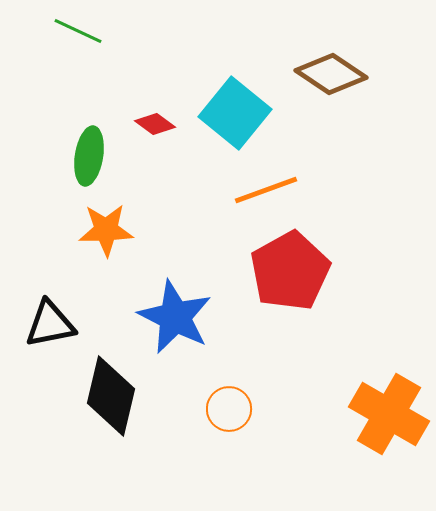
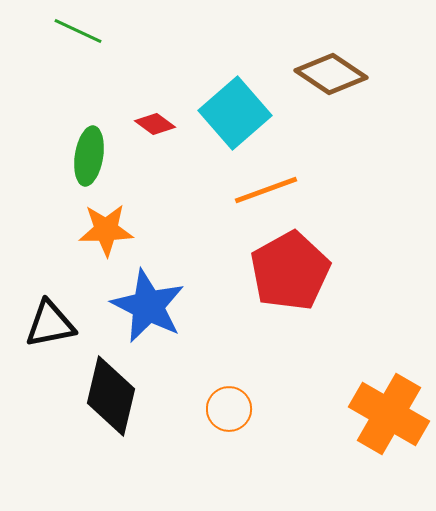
cyan square: rotated 10 degrees clockwise
blue star: moved 27 px left, 11 px up
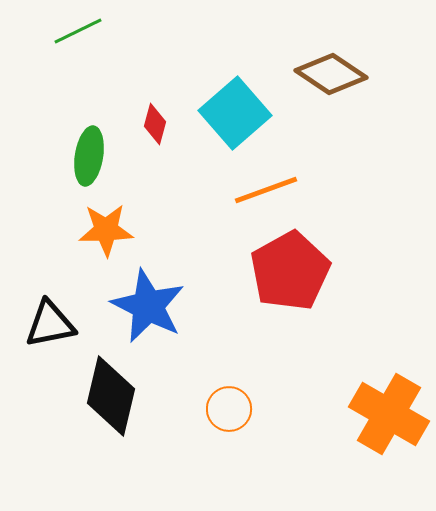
green line: rotated 51 degrees counterclockwise
red diamond: rotated 69 degrees clockwise
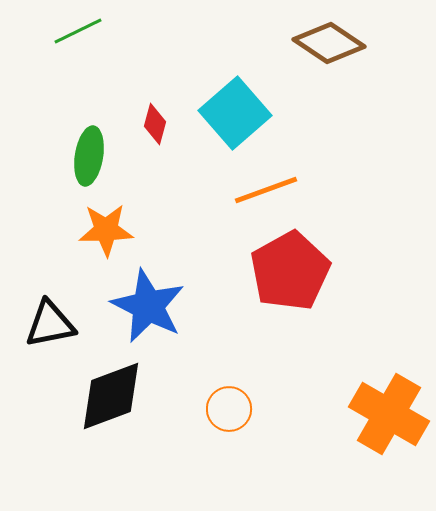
brown diamond: moved 2 px left, 31 px up
black diamond: rotated 56 degrees clockwise
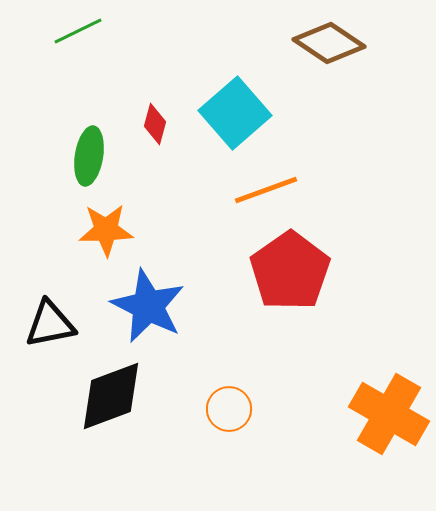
red pentagon: rotated 6 degrees counterclockwise
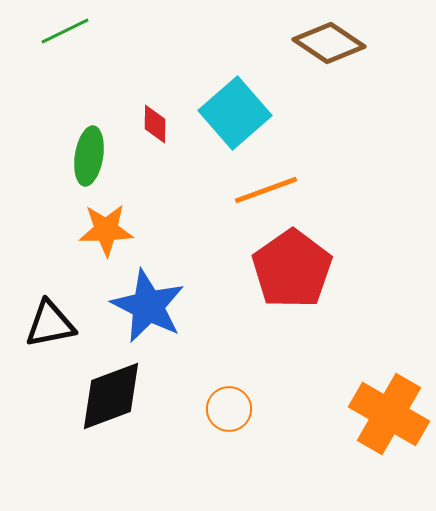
green line: moved 13 px left
red diamond: rotated 15 degrees counterclockwise
red pentagon: moved 2 px right, 2 px up
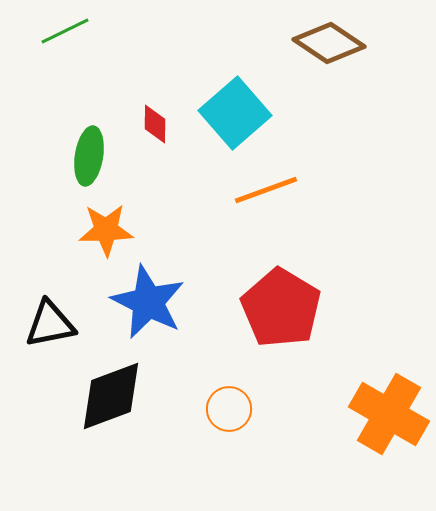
red pentagon: moved 11 px left, 39 px down; rotated 6 degrees counterclockwise
blue star: moved 4 px up
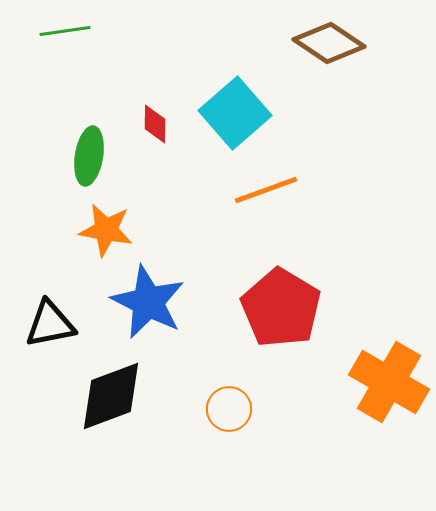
green line: rotated 18 degrees clockwise
orange star: rotated 12 degrees clockwise
orange cross: moved 32 px up
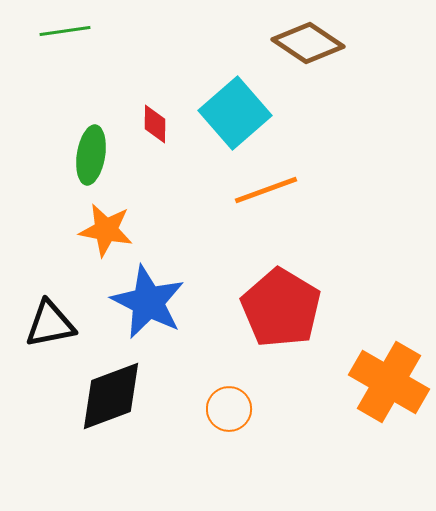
brown diamond: moved 21 px left
green ellipse: moved 2 px right, 1 px up
